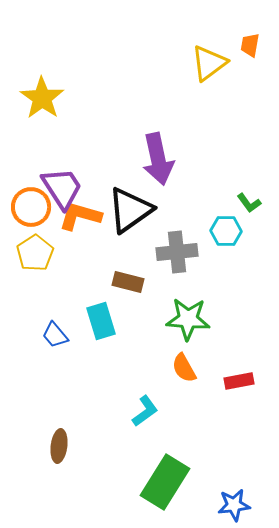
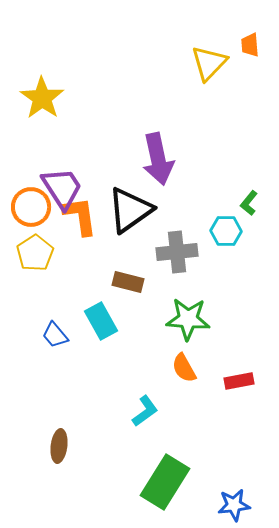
orange trapezoid: rotated 15 degrees counterclockwise
yellow triangle: rotated 9 degrees counterclockwise
green L-shape: rotated 75 degrees clockwise
orange L-shape: rotated 66 degrees clockwise
cyan rectangle: rotated 12 degrees counterclockwise
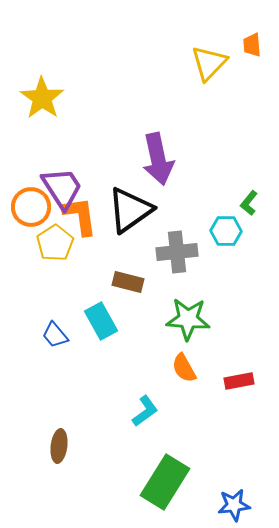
orange trapezoid: moved 2 px right
yellow pentagon: moved 20 px right, 10 px up
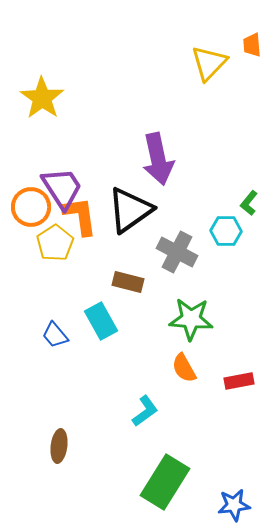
gray cross: rotated 33 degrees clockwise
green star: moved 3 px right
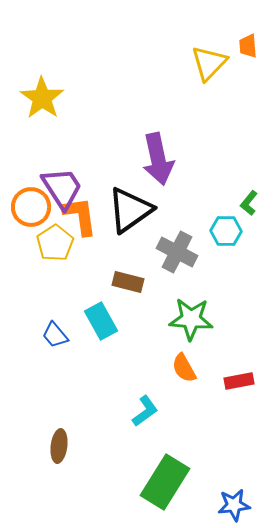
orange trapezoid: moved 4 px left, 1 px down
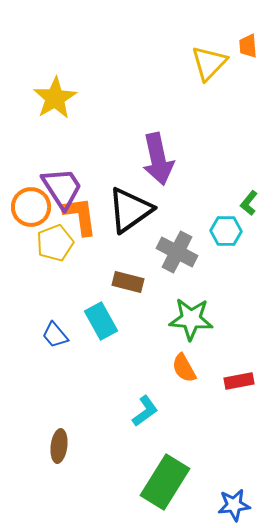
yellow star: moved 13 px right; rotated 6 degrees clockwise
yellow pentagon: rotated 12 degrees clockwise
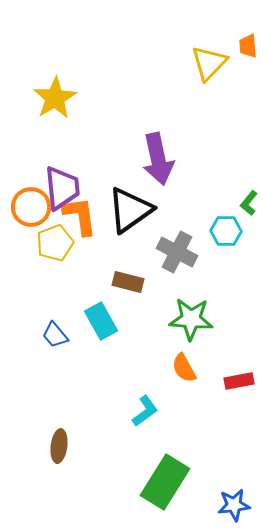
purple trapezoid: rotated 27 degrees clockwise
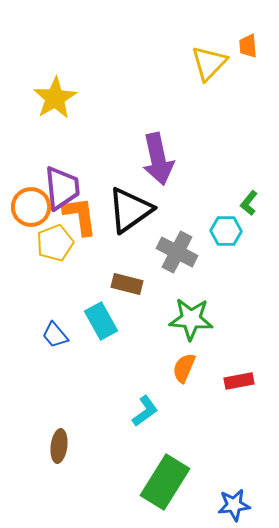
brown rectangle: moved 1 px left, 2 px down
orange semicircle: rotated 52 degrees clockwise
